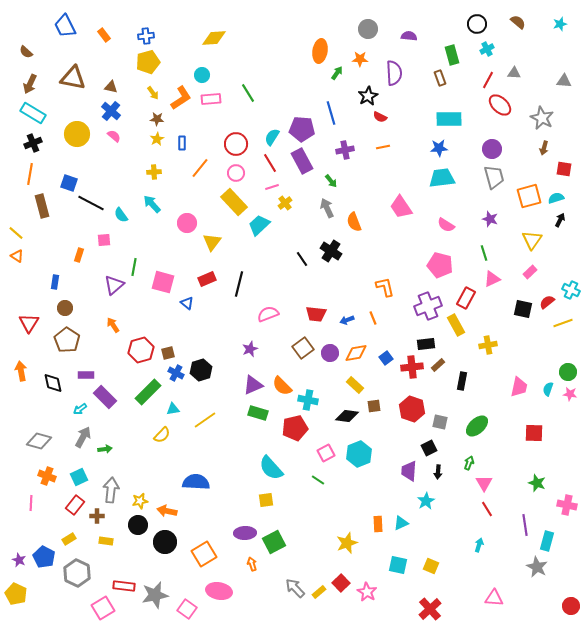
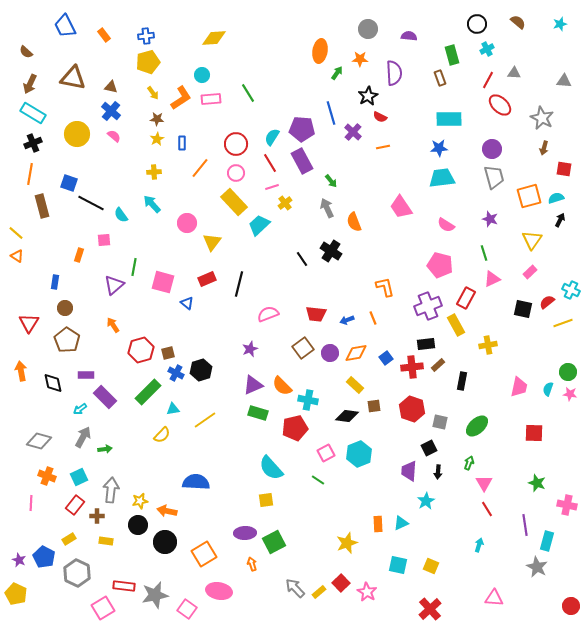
purple cross at (345, 150): moved 8 px right, 18 px up; rotated 36 degrees counterclockwise
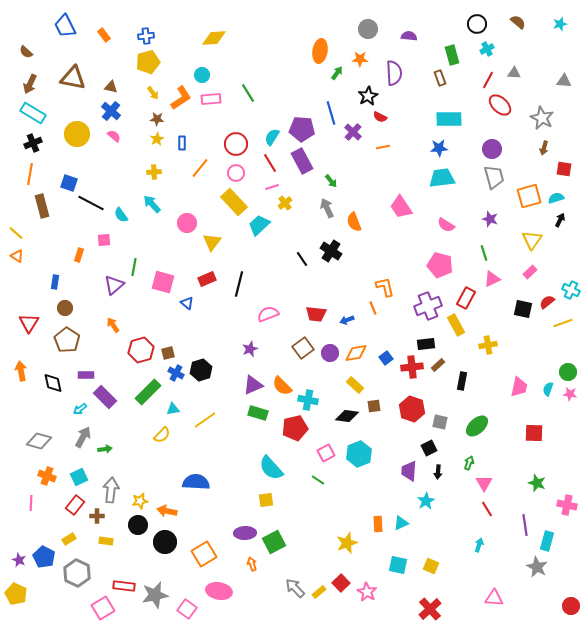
orange line at (373, 318): moved 10 px up
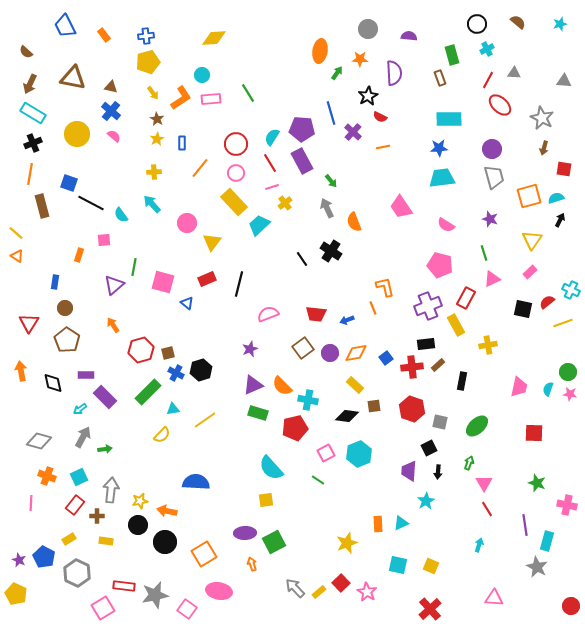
brown star at (157, 119): rotated 24 degrees clockwise
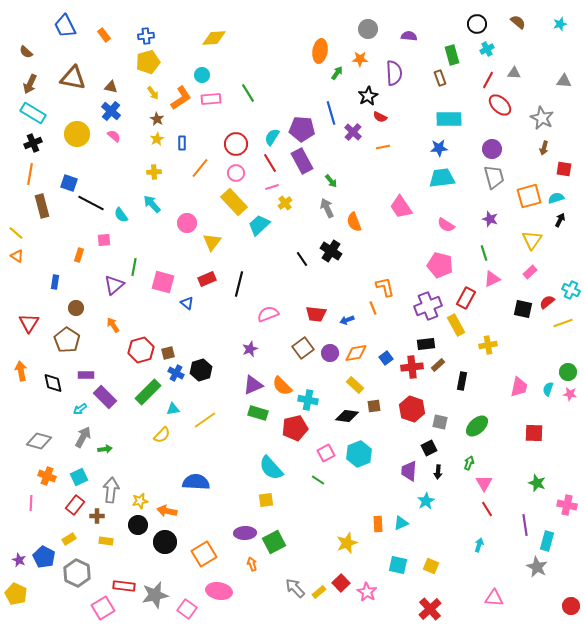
brown circle at (65, 308): moved 11 px right
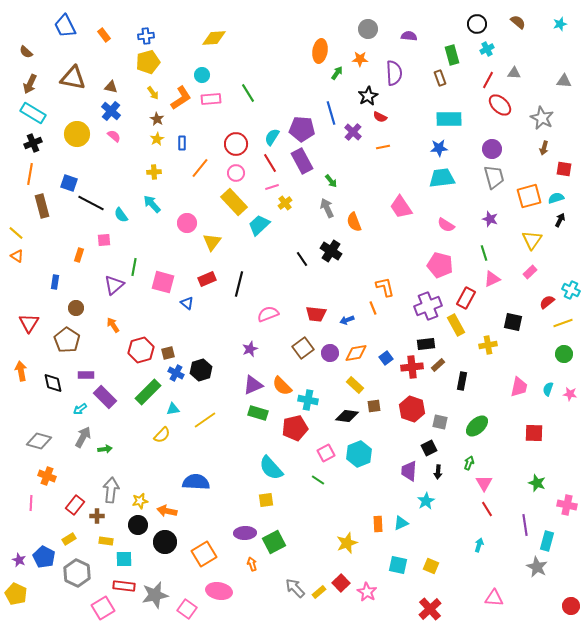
black square at (523, 309): moved 10 px left, 13 px down
green circle at (568, 372): moved 4 px left, 18 px up
cyan square at (79, 477): moved 45 px right, 82 px down; rotated 24 degrees clockwise
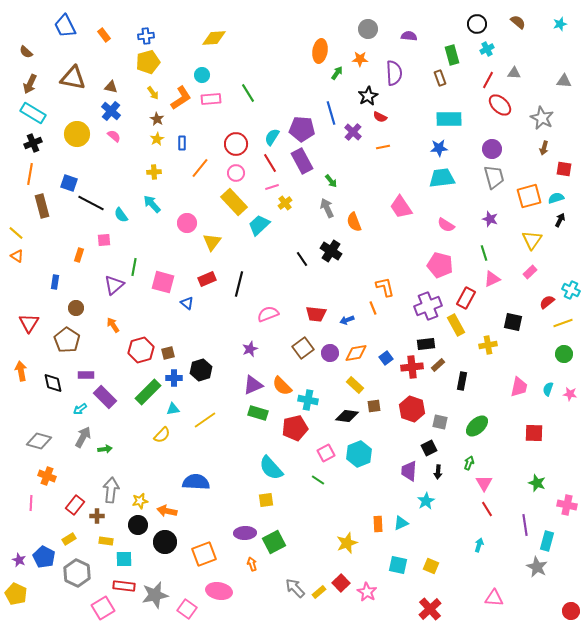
blue cross at (176, 373): moved 2 px left, 5 px down; rotated 28 degrees counterclockwise
orange square at (204, 554): rotated 10 degrees clockwise
red circle at (571, 606): moved 5 px down
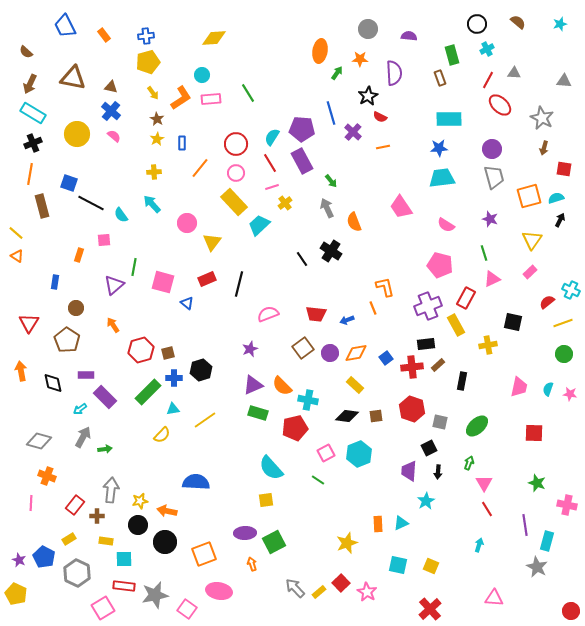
brown square at (374, 406): moved 2 px right, 10 px down
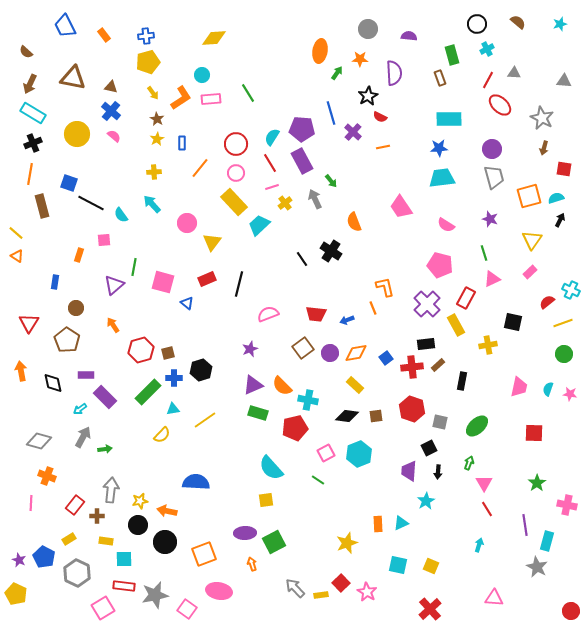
gray arrow at (327, 208): moved 12 px left, 9 px up
purple cross at (428, 306): moved 1 px left, 2 px up; rotated 24 degrees counterclockwise
green star at (537, 483): rotated 18 degrees clockwise
yellow rectangle at (319, 592): moved 2 px right, 3 px down; rotated 32 degrees clockwise
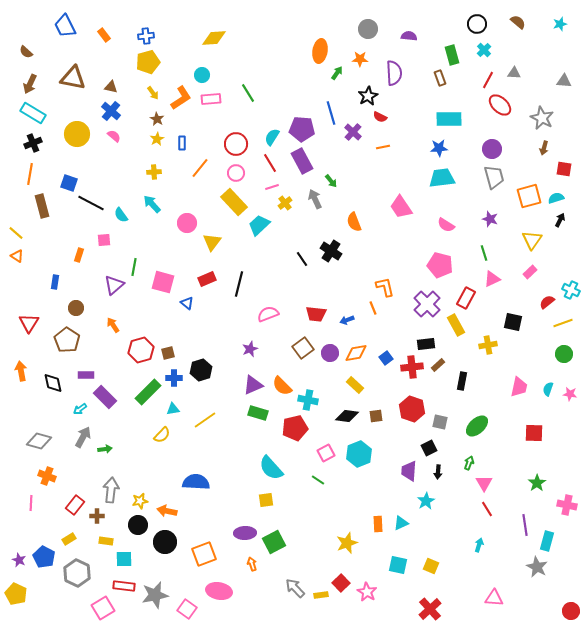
cyan cross at (487, 49): moved 3 px left, 1 px down; rotated 16 degrees counterclockwise
